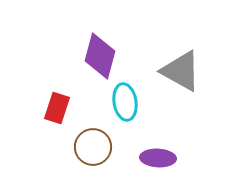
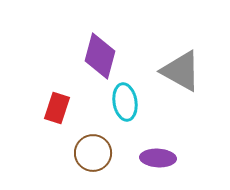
brown circle: moved 6 px down
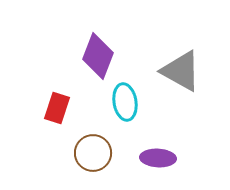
purple diamond: moved 2 px left; rotated 6 degrees clockwise
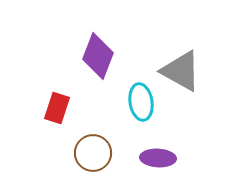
cyan ellipse: moved 16 px right
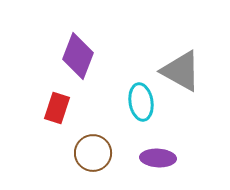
purple diamond: moved 20 px left
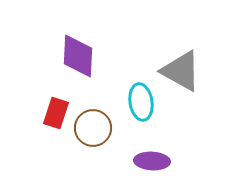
purple diamond: rotated 18 degrees counterclockwise
red rectangle: moved 1 px left, 5 px down
brown circle: moved 25 px up
purple ellipse: moved 6 px left, 3 px down
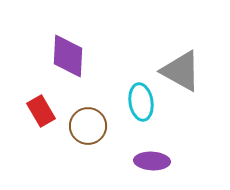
purple diamond: moved 10 px left
red rectangle: moved 15 px left, 2 px up; rotated 48 degrees counterclockwise
brown circle: moved 5 px left, 2 px up
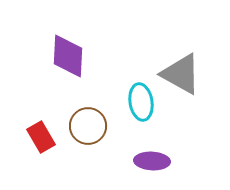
gray triangle: moved 3 px down
red rectangle: moved 26 px down
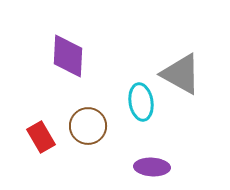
purple ellipse: moved 6 px down
